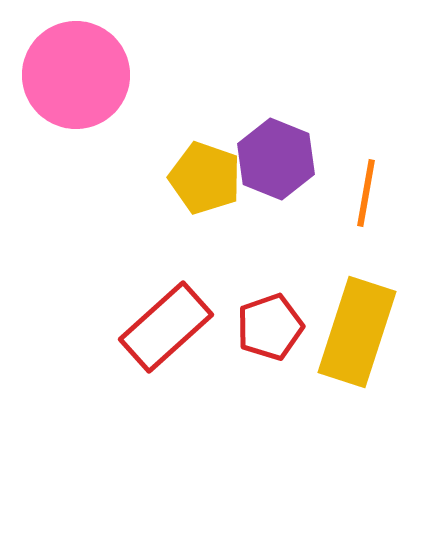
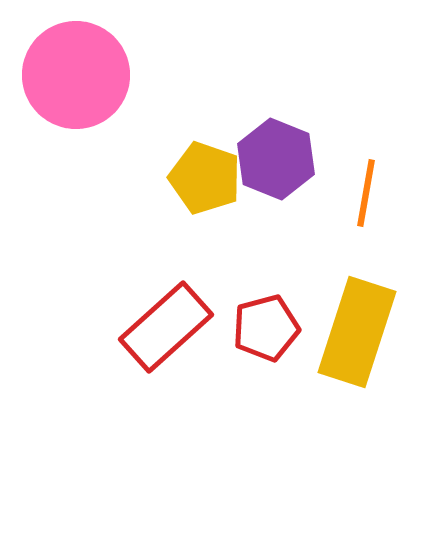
red pentagon: moved 4 px left, 1 px down; rotated 4 degrees clockwise
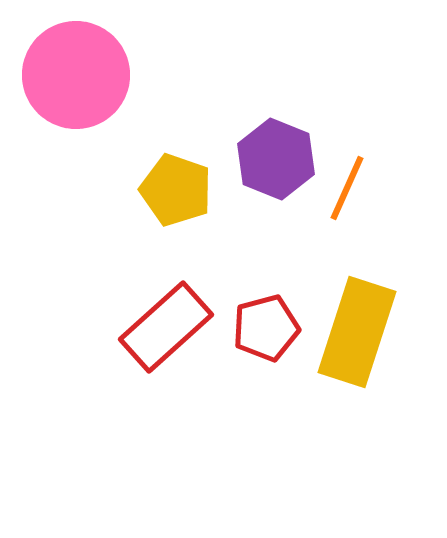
yellow pentagon: moved 29 px left, 12 px down
orange line: moved 19 px left, 5 px up; rotated 14 degrees clockwise
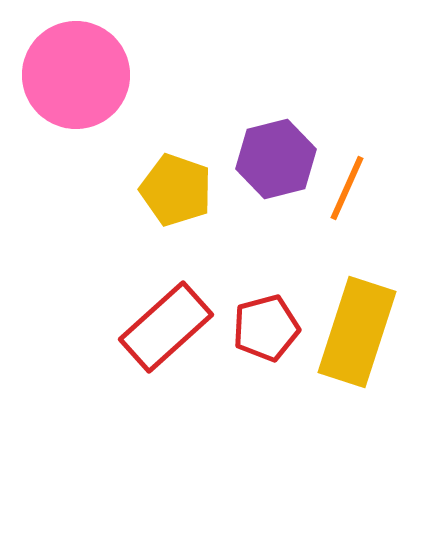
purple hexagon: rotated 24 degrees clockwise
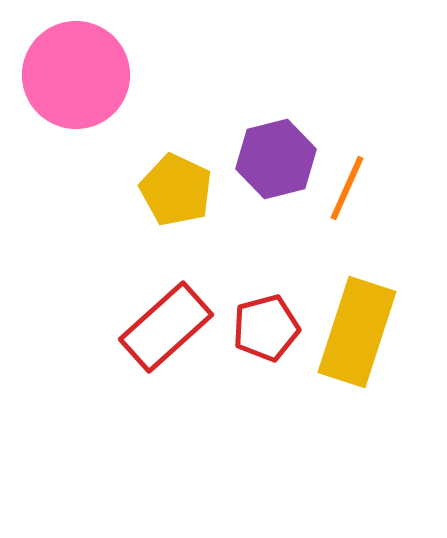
yellow pentagon: rotated 6 degrees clockwise
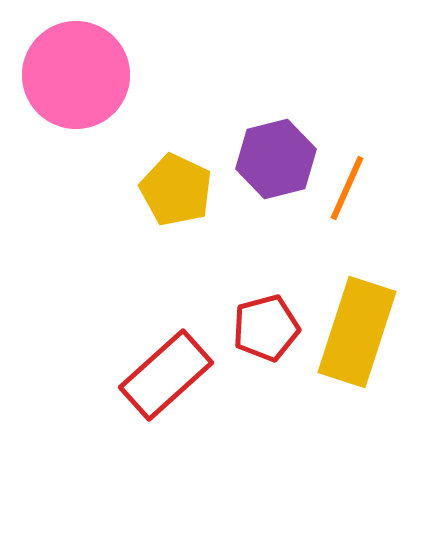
red rectangle: moved 48 px down
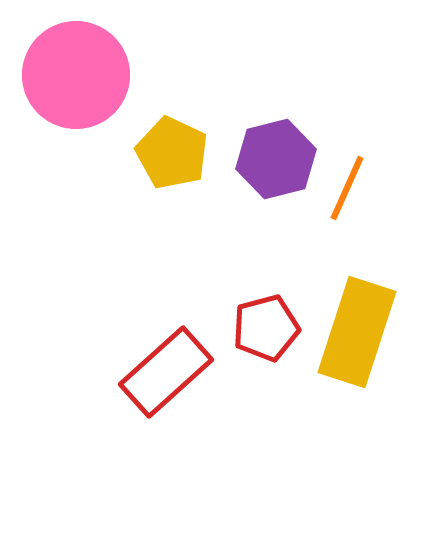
yellow pentagon: moved 4 px left, 37 px up
red rectangle: moved 3 px up
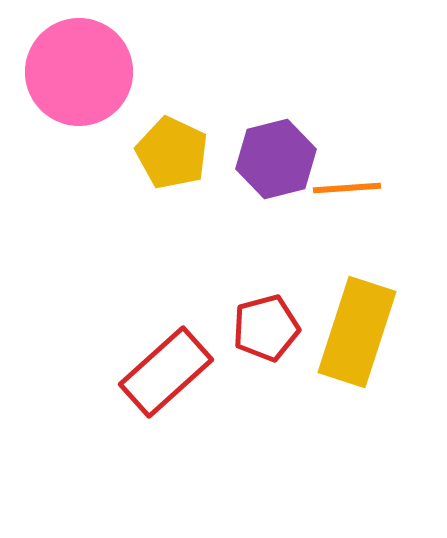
pink circle: moved 3 px right, 3 px up
orange line: rotated 62 degrees clockwise
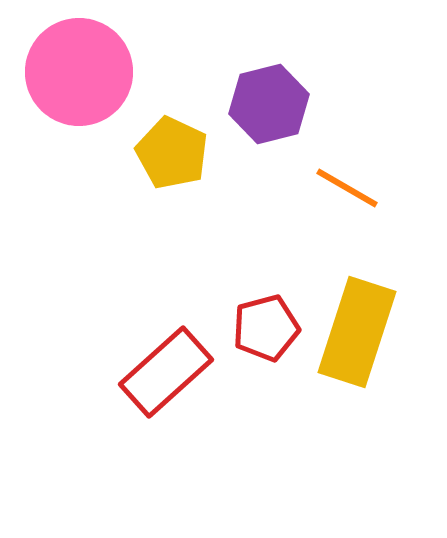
purple hexagon: moved 7 px left, 55 px up
orange line: rotated 34 degrees clockwise
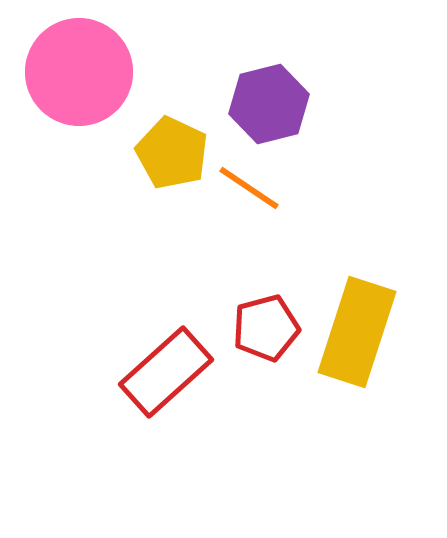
orange line: moved 98 px left; rotated 4 degrees clockwise
